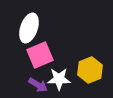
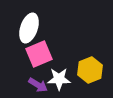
pink square: moved 1 px left, 1 px up
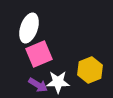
white star: moved 1 px left, 3 px down
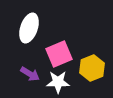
pink square: moved 20 px right
yellow hexagon: moved 2 px right, 2 px up
purple arrow: moved 8 px left, 11 px up
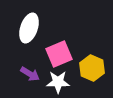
yellow hexagon: rotated 15 degrees counterclockwise
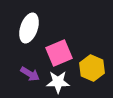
pink square: moved 1 px up
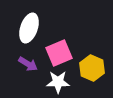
purple arrow: moved 2 px left, 10 px up
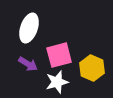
pink square: moved 2 px down; rotated 8 degrees clockwise
white star: moved 1 px left; rotated 15 degrees counterclockwise
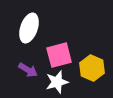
purple arrow: moved 6 px down
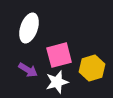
yellow hexagon: rotated 20 degrees clockwise
